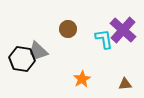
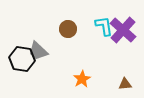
cyan L-shape: moved 13 px up
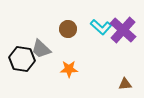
cyan L-shape: moved 3 px left, 1 px down; rotated 140 degrees clockwise
gray trapezoid: moved 3 px right, 2 px up
orange star: moved 13 px left, 10 px up; rotated 30 degrees clockwise
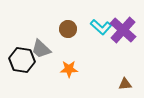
black hexagon: moved 1 px down
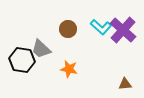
orange star: rotated 12 degrees clockwise
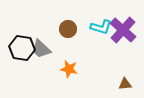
cyan L-shape: rotated 25 degrees counterclockwise
black hexagon: moved 12 px up
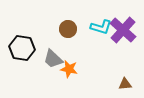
gray trapezoid: moved 12 px right, 10 px down
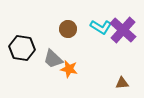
cyan L-shape: rotated 15 degrees clockwise
brown triangle: moved 3 px left, 1 px up
